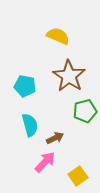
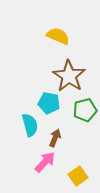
cyan pentagon: moved 24 px right, 17 px down
green pentagon: moved 1 px up
brown arrow: rotated 42 degrees counterclockwise
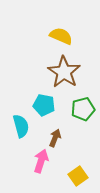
yellow semicircle: moved 3 px right
brown star: moved 5 px left, 4 px up
cyan pentagon: moved 5 px left, 2 px down
green pentagon: moved 2 px left, 1 px up
cyan semicircle: moved 9 px left, 1 px down
pink arrow: moved 4 px left, 1 px up; rotated 25 degrees counterclockwise
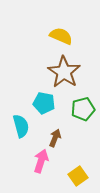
cyan pentagon: moved 2 px up
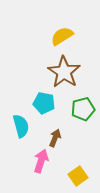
yellow semicircle: moved 1 px right; rotated 55 degrees counterclockwise
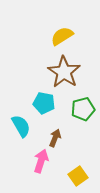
cyan semicircle: rotated 15 degrees counterclockwise
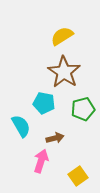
brown arrow: rotated 54 degrees clockwise
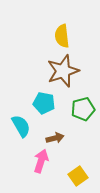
yellow semicircle: rotated 65 degrees counterclockwise
brown star: moved 1 px left, 1 px up; rotated 20 degrees clockwise
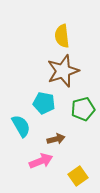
brown arrow: moved 1 px right, 1 px down
pink arrow: rotated 50 degrees clockwise
